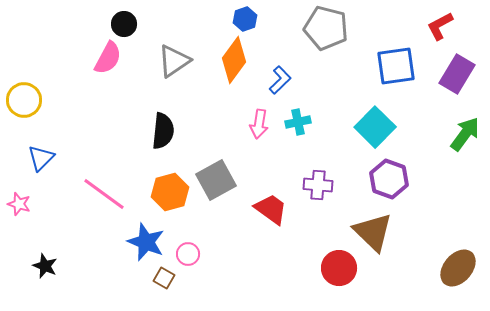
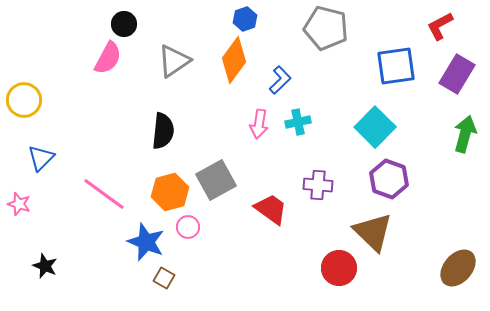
green arrow: rotated 21 degrees counterclockwise
pink circle: moved 27 px up
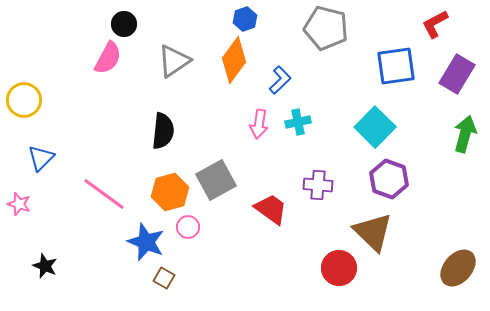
red L-shape: moved 5 px left, 2 px up
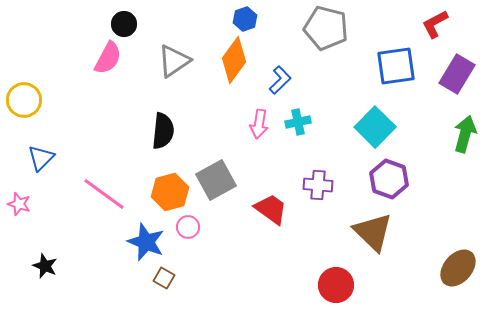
red circle: moved 3 px left, 17 px down
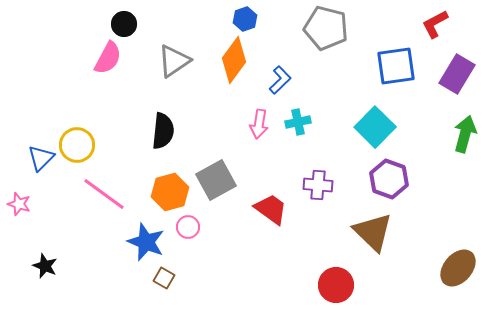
yellow circle: moved 53 px right, 45 px down
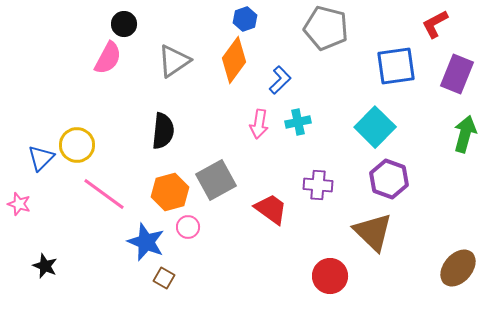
purple rectangle: rotated 9 degrees counterclockwise
red circle: moved 6 px left, 9 px up
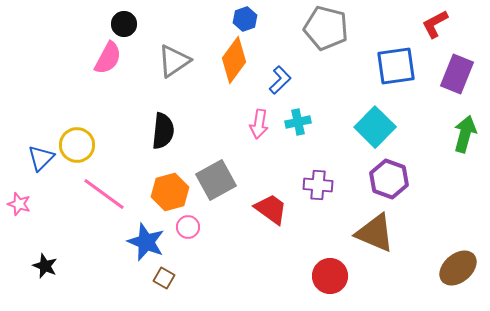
brown triangle: moved 2 px right, 1 px down; rotated 21 degrees counterclockwise
brown ellipse: rotated 9 degrees clockwise
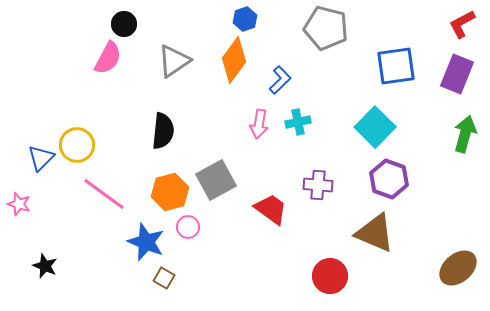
red L-shape: moved 27 px right
